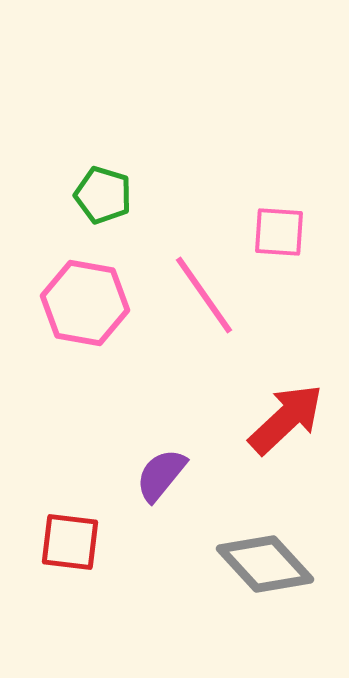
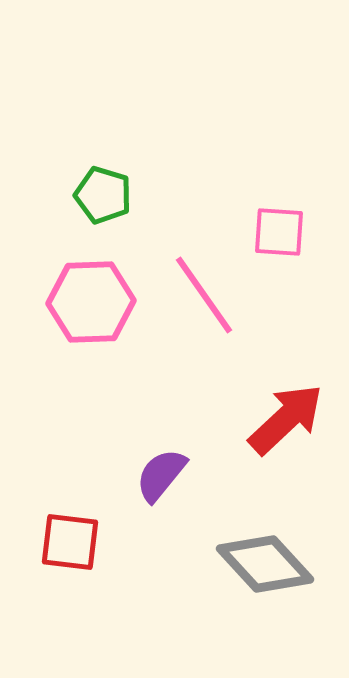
pink hexagon: moved 6 px right, 1 px up; rotated 12 degrees counterclockwise
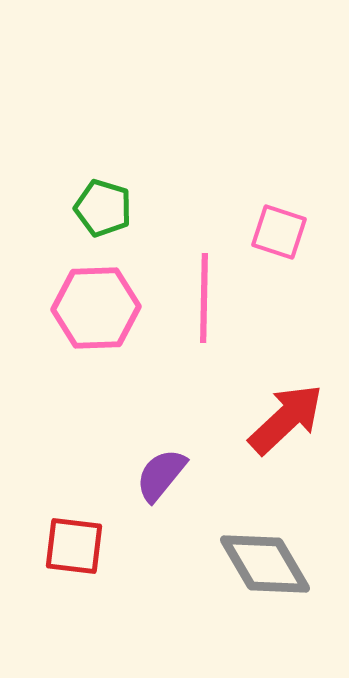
green pentagon: moved 13 px down
pink square: rotated 14 degrees clockwise
pink line: moved 3 px down; rotated 36 degrees clockwise
pink hexagon: moved 5 px right, 6 px down
red square: moved 4 px right, 4 px down
gray diamond: rotated 12 degrees clockwise
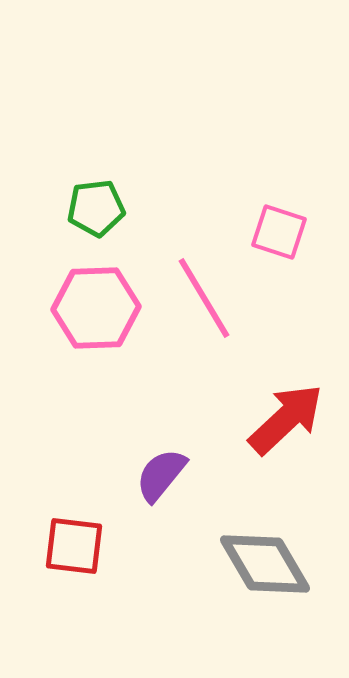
green pentagon: moved 7 px left; rotated 24 degrees counterclockwise
pink line: rotated 32 degrees counterclockwise
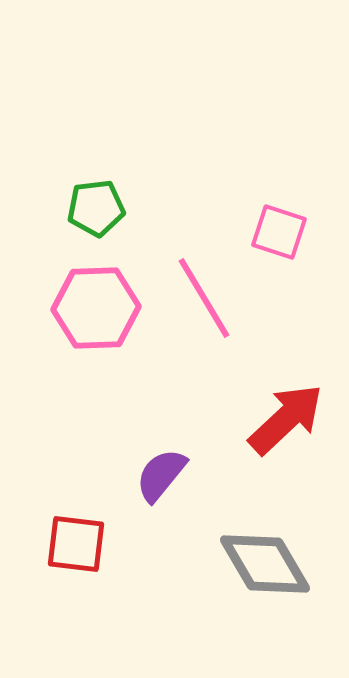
red square: moved 2 px right, 2 px up
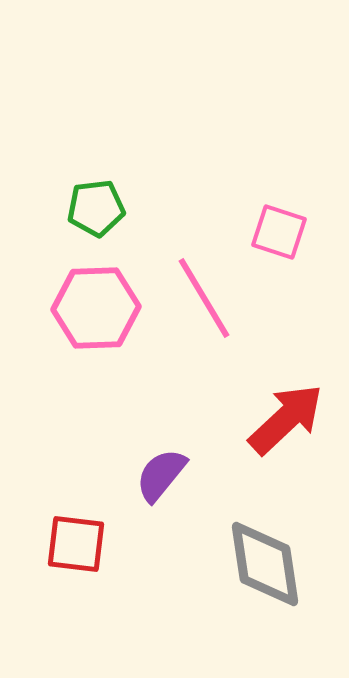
gray diamond: rotated 22 degrees clockwise
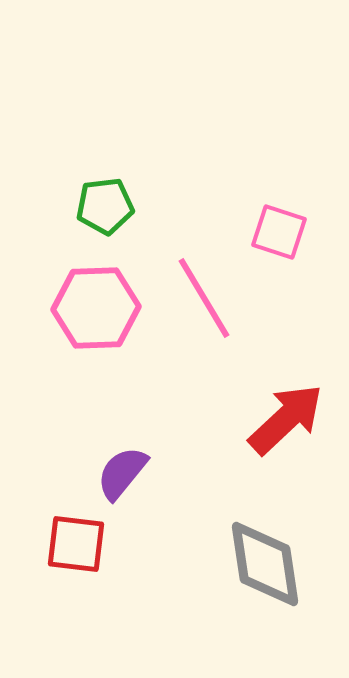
green pentagon: moved 9 px right, 2 px up
purple semicircle: moved 39 px left, 2 px up
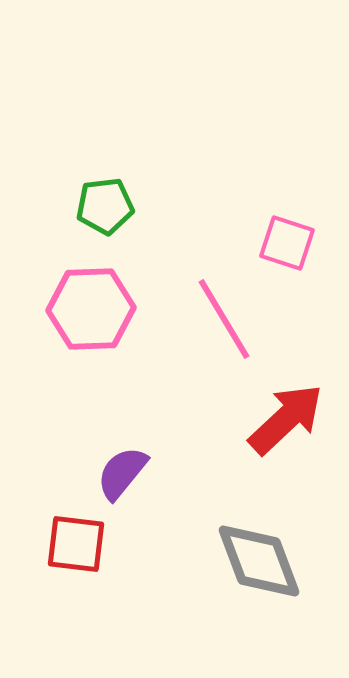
pink square: moved 8 px right, 11 px down
pink line: moved 20 px right, 21 px down
pink hexagon: moved 5 px left, 1 px down
gray diamond: moved 6 px left, 3 px up; rotated 12 degrees counterclockwise
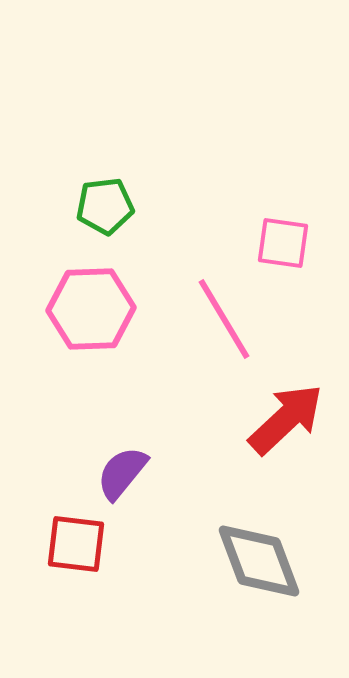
pink square: moved 4 px left; rotated 10 degrees counterclockwise
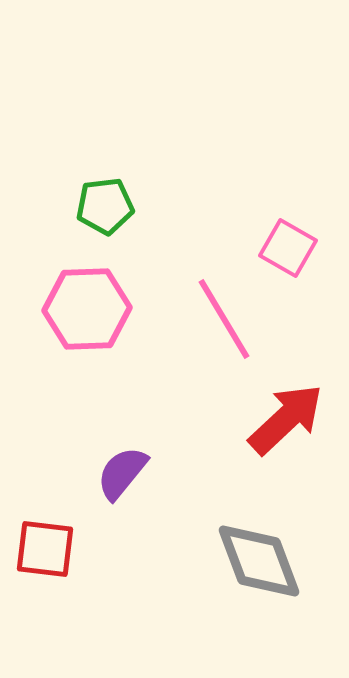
pink square: moved 5 px right, 5 px down; rotated 22 degrees clockwise
pink hexagon: moved 4 px left
red square: moved 31 px left, 5 px down
